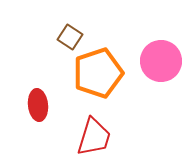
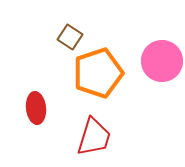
pink circle: moved 1 px right
red ellipse: moved 2 px left, 3 px down
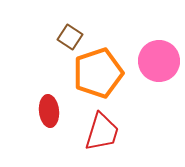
pink circle: moved 3 px left
red ellipse: moved 13 px right, 3 px down
red trapezoid: moved 8 px right, 5 px up
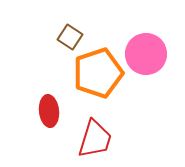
pink circle: moved 13 px left, 7 px up
red trapezoid: moved 7 px left, 7 px down
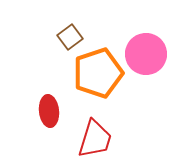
brown square: rotated 20 degrees clockwise
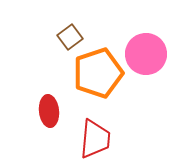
red trapezoid: rotated 12 degrees counterclockwise
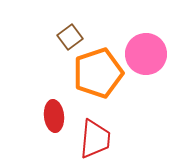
red ellipse: moved 5 px right, 5 px down
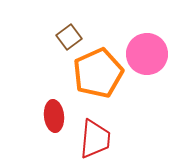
brown square: moved 1 px left
pink circle: moved 1 px right
orange pentagon: rotated 6 degrees counterclockwise
